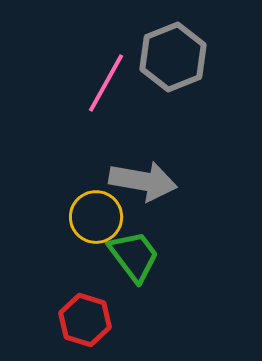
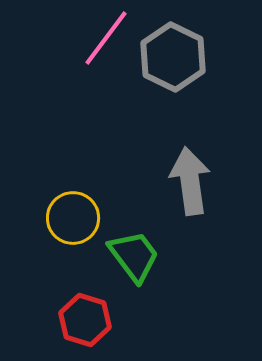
gray hexagon: rotated 12 degrees counterclockwise
pink line: moved 45 px up; rotated 8 degrees clockwise
gray arrow: moved 47 px right; rotated 108 degrees counterclockwise
yellow circle: moved 23 px left, 1 px down
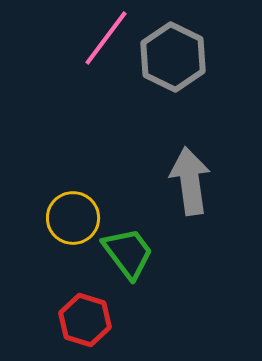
green trapezoid: moved 6 px left, 3 px up
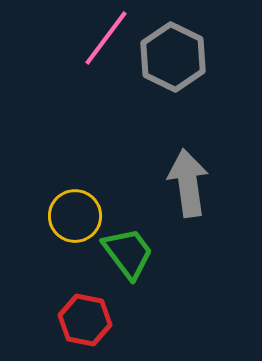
gray arrow: moved 2 px left, 2 px down
yellow circle: moved 2 px right, 2 px up
red hexagon: rotated 6 degrees counterclockwise
